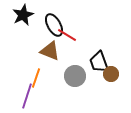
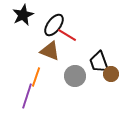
black ellipse: rotated 65 degrees clockwise
orange line: moved 1 px up
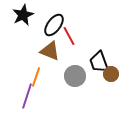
red line: moved 2 px right, 1 px down; rotated 30 degrees clockwise
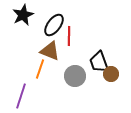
red line: rotated 30 degrees clockwise
orange line: moved 4 px right, 8 px up
purple line: moved 6 px left
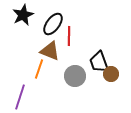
black ellipse: moved 1 px left, 1 px up
orange line: moved 1 px left
purple line: moved 1 px left, 1 px down
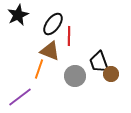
black star: moved 5 px left
purple line: rotated 35 degrees clockwise
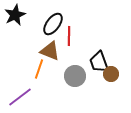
black star: moved 3 px left
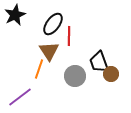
brown triangle: moved 1 px left; rotated 35 degrees clockwise
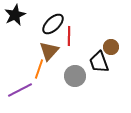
black ellipse: rotated 10 degrees clockwise
brown triangle: rotated 15 degrees clockwise
brown circle: moved 27 px up
purple line: moved 7 px up; rotated 10 degrees clockwise
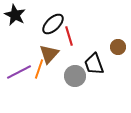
black star: rotated 20 degrees counterclockwise
red line: rotated 18 degrees counterclockwise
brown circle: moved 7 px right
brown triangle: moved 3 px down
black trapezoid: moved 5 px left, 2 px down
purple line: moved 1 px left, 18 px up
